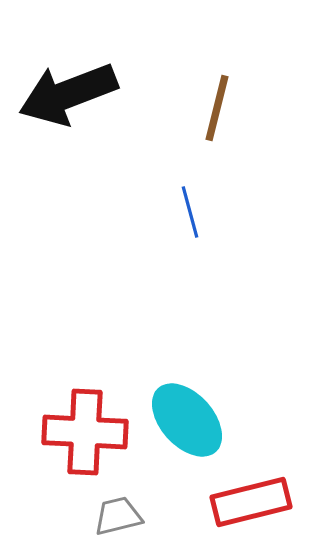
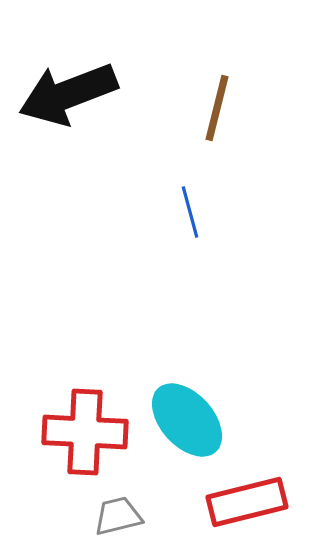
red rectangle: moved 4 px left
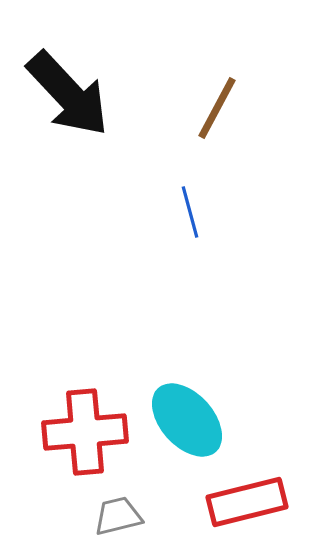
black arrow: rotated 112 degrees counterclockwise
brown line: rotated 14 degrees clockwise
red cross: rotated 8 degrees counterclockwise
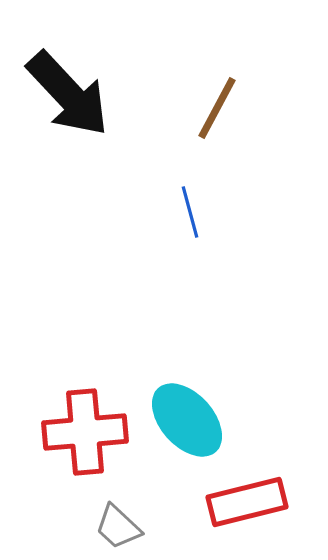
gray trapezoid: moved 11 px down; rotated 123 degrees counterclockwise
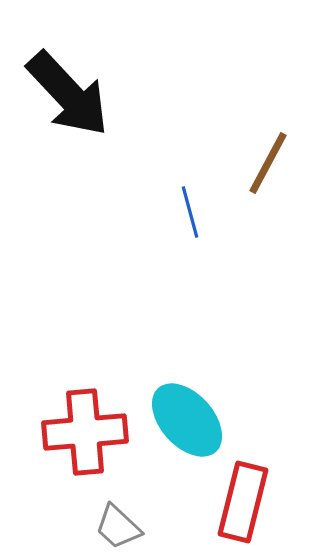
brown line: moved 51 px right, 55 px down
red rectangle: moved 4 px left; rotated 62 degrees counterclockwise
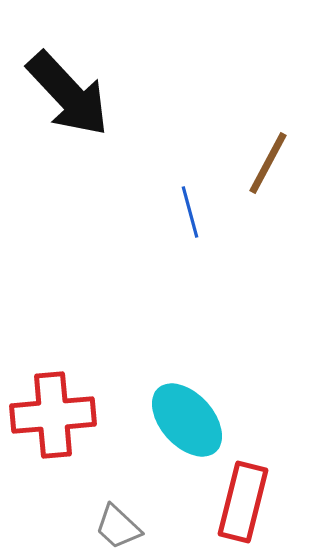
red cross: moved 32 px left, 17 px up
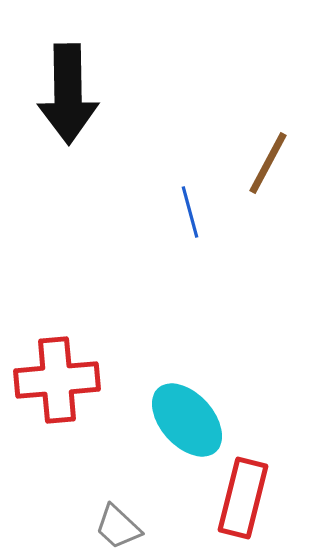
black arrow: rotated 42 degrees clockwise
red cross: moved 4 px right, 35 px up
red rectangle: moved 4 px up
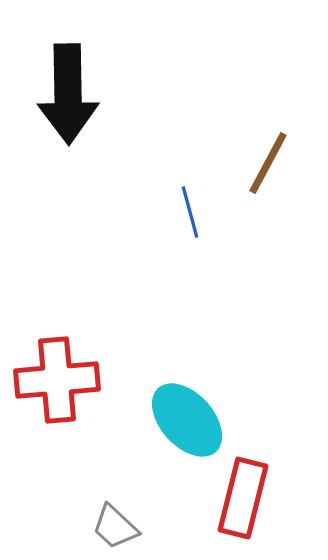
gray trapezoid: moved 3 px left
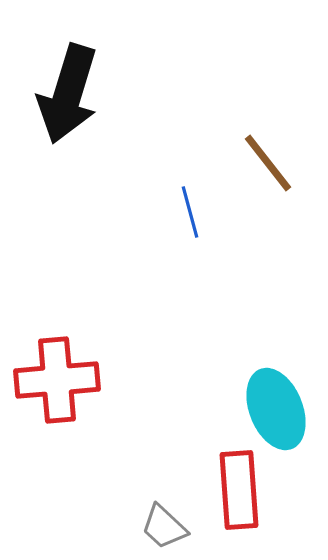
black arrow: rotated 18 degrees clockwise
brown line: rotated 66 degrees counterclockwise
cyan ellipse: moved 89 px right, 11 px up; rotated 20 degrees clockwise
red rectangle: moved 4 px left, 8 px up; rotated 18 degrees counterclockwise
gray trapezoid: moved 49 px right
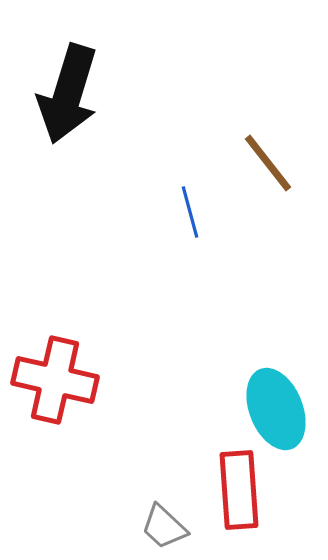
red cross: moved 2 px left; rotated 18 degrees clockwise
